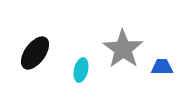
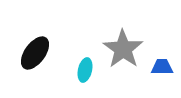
cyan ellipse: moved 4 px right
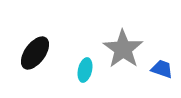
blue trapezoid: moved 2 px down; rotated 20 degrees clockwise
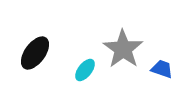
cyan ellipse: rotated 25 degrees clockwise
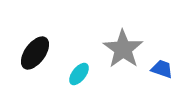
cyan ellipse: moved 6 px left, 4 px down
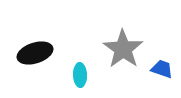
black ellipse: rotated 36 degrees clockwise
cyan ellipse: moved 1 px right, 1 px down; rotated 40 degrees counterclockwise
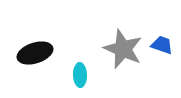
gray star: rotated 12 degrees counterclockwise
blue trapezoid: moved 24 px up
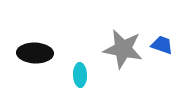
gray star: rotated 12 degrees counterclockwise
black ellipse: rotated 20 degrees clockwise
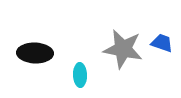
blue trapezoid: moved 2 px up
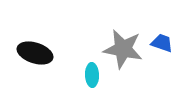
black ellipse: rotated 16 degrees clockwise
cyan ellipse: moved 12 px right
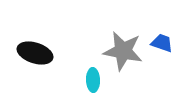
gray star: moved 2 px down
cyan ellipse: moved 1 px right, 5 px down
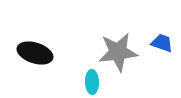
gray star: moved 5 px left, 1 px down; rotated 18 degrees counterclockwise
cyan ellipse: moved 1 px left, 2 px down
